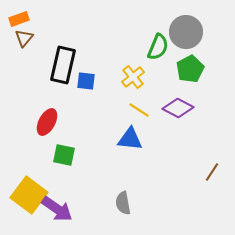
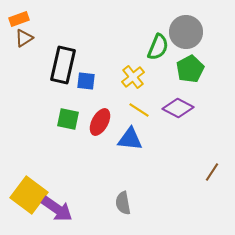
brown triangle: rotated 18 degrees clockwise
red ellipse: moved 53 px right
green square: moved 4 px right, 36 px up
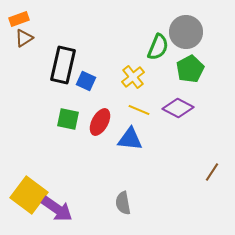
blue square: rotated 18 degrees clockwise
yellow line: rotated 10 degrees counterclockwise
